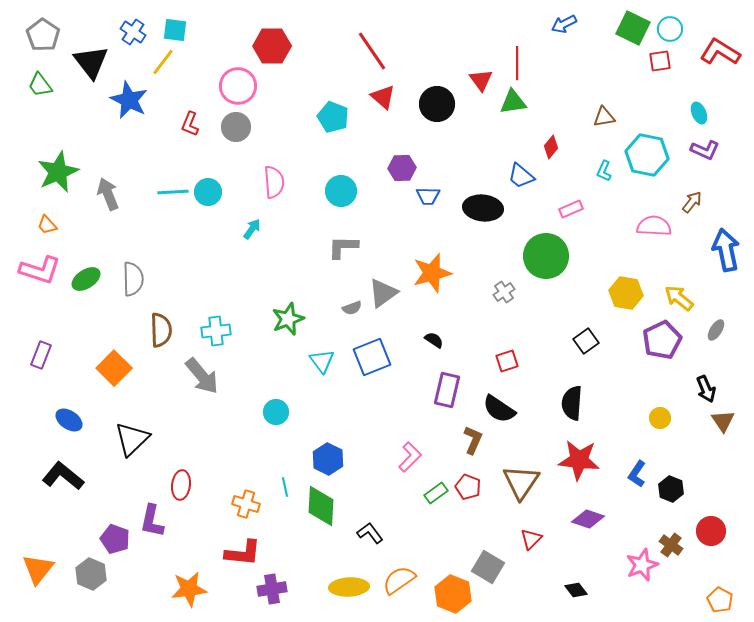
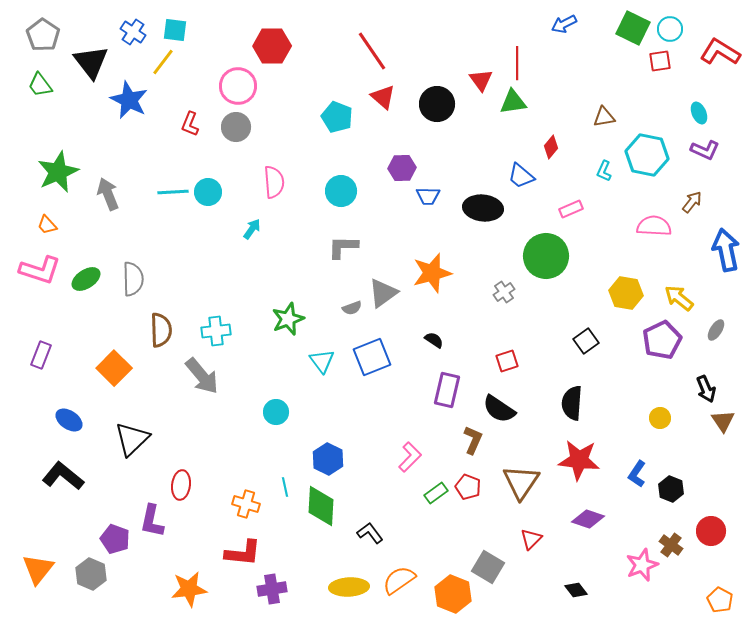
cyan pentagon at (333, 117): moved 4 px right
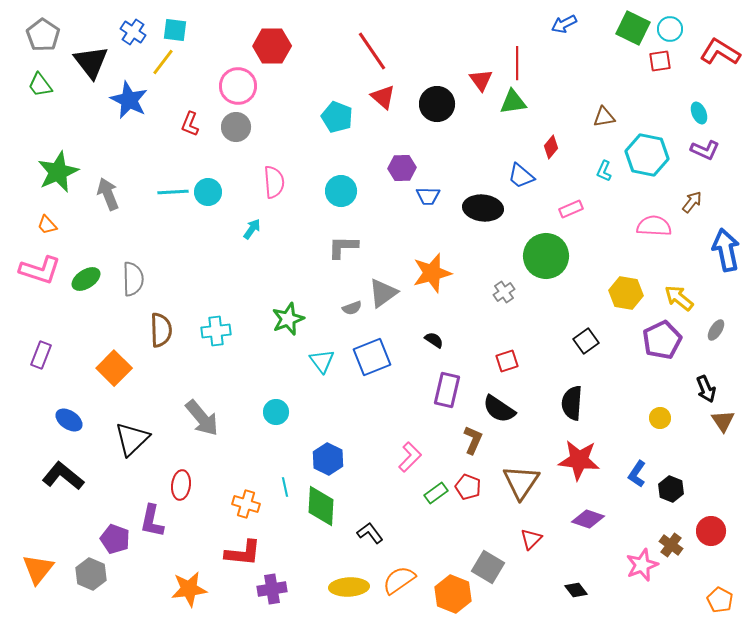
gray arrow at (202, 376): moved 42 px down
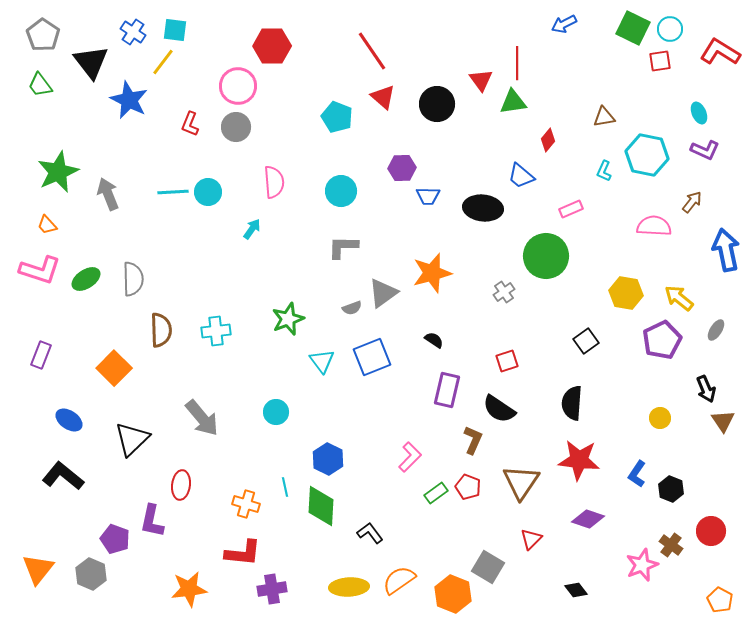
red diamond at (551, 147): moved 3 px left, 7 px up
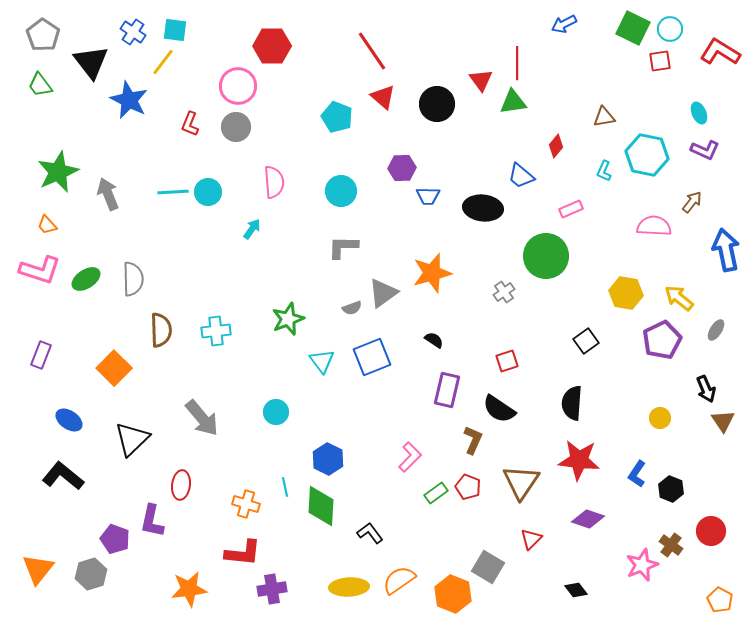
red diamond at (548, 140): moved 8 px right, 6 px down
gray hexagon at (91, 574): rotated 20 degrees clockwise
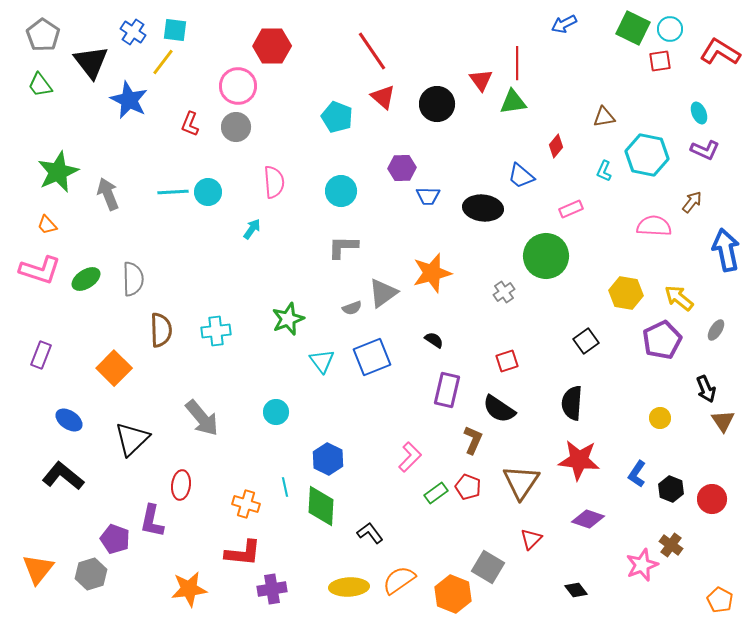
red circle at (711, 531): moved 1 px right, 32 px up
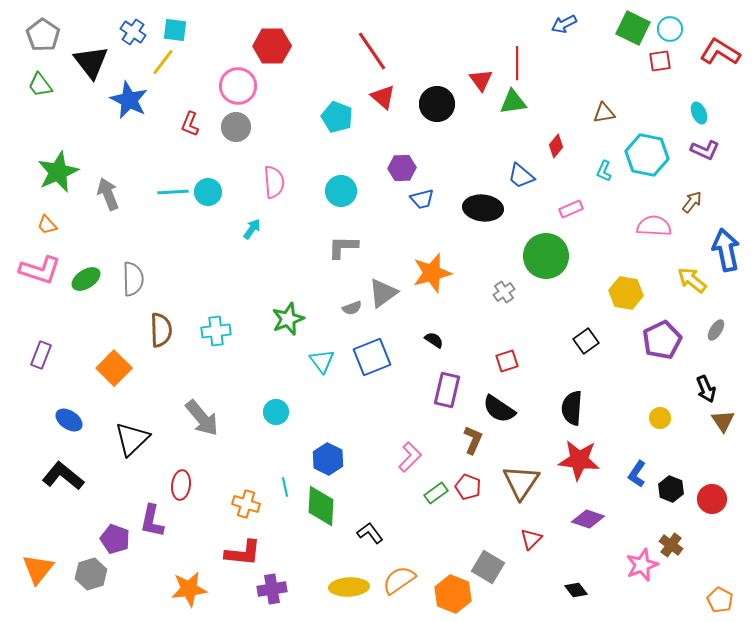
brown triangle at (604, 117): moved 4 px up
blue trapezoid at (428, 196): moved 6 px left, 3 px down; rotated 15 degrees counterclockwise
yellow arrow at (679, 298): moved 13 px right, 18 px up
black semicircle at (572, 403): moved 5 px down
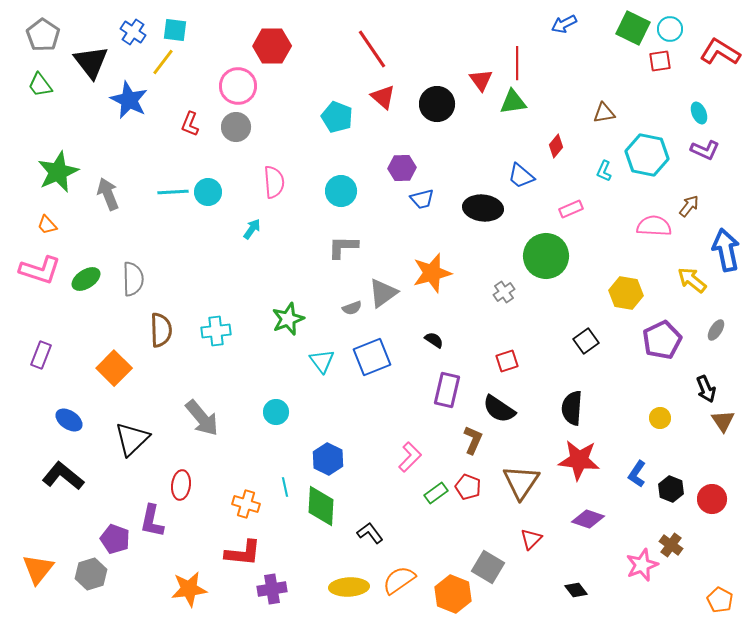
red line at (372, 51): moved 2 px up
brown arrow at (692, 202): moved 3 px left, 4 px down
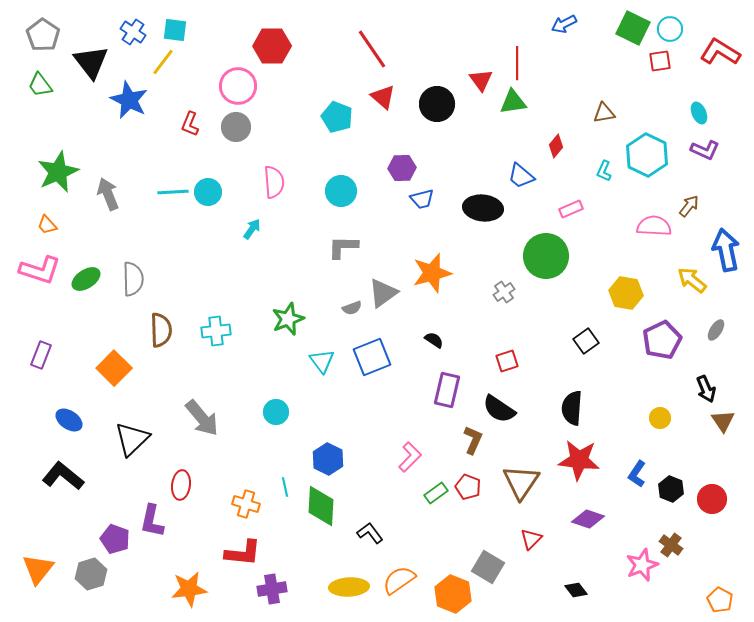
cyan hexagon at (647, 155): rotated 15 degrees clockwise
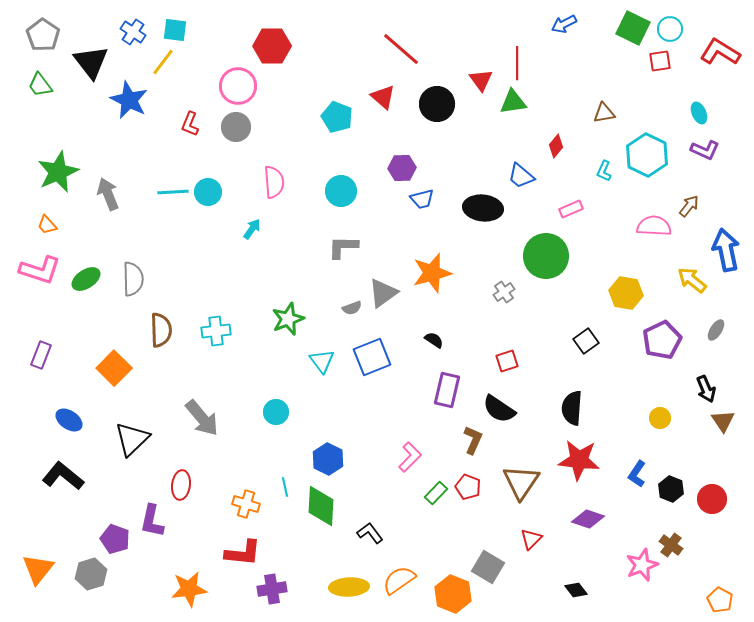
red line at (372, 49): moved 29 px right; rotated 15 degrees counterclockwise
green rectangle at (436, 493): rotated 10 degrees counterclockwise
